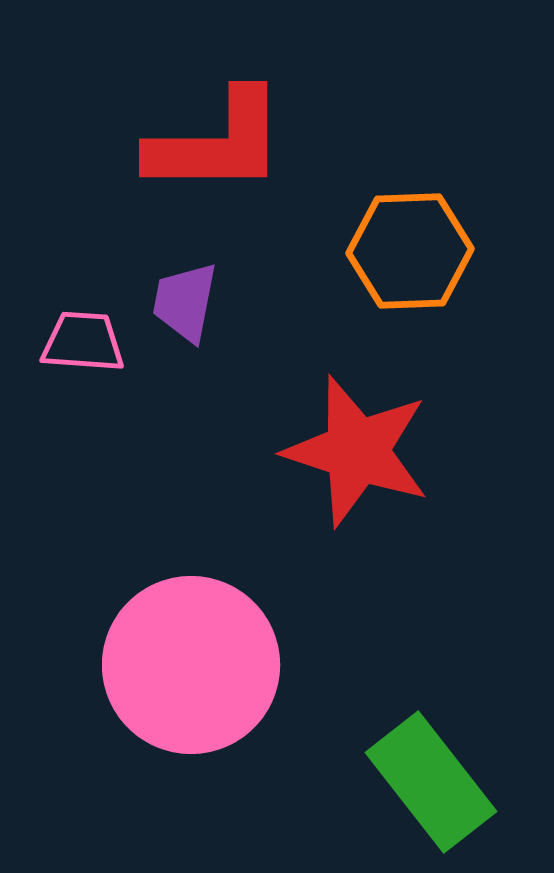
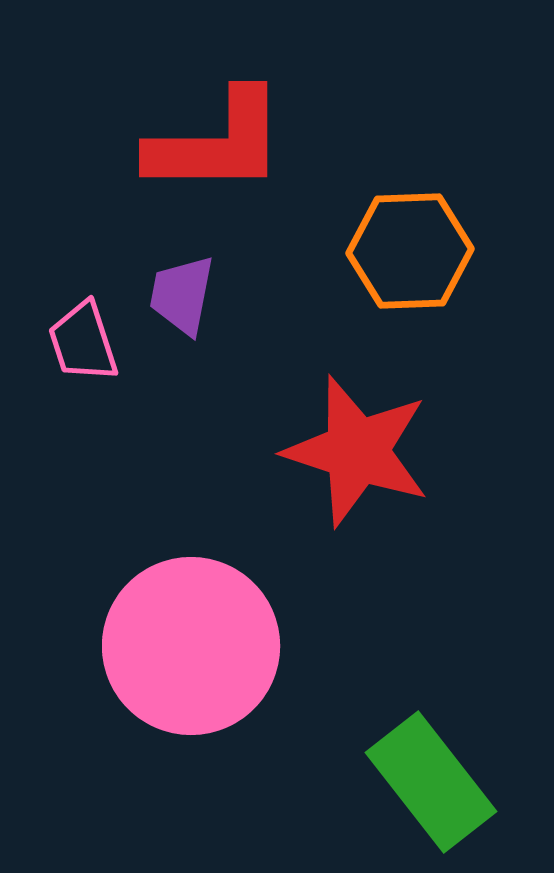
purple trapezoid: moved 3 px left, 7 px up
pink trapezoid: rotated 112 degrees counterclockwise
pink circle: moved 19 px up
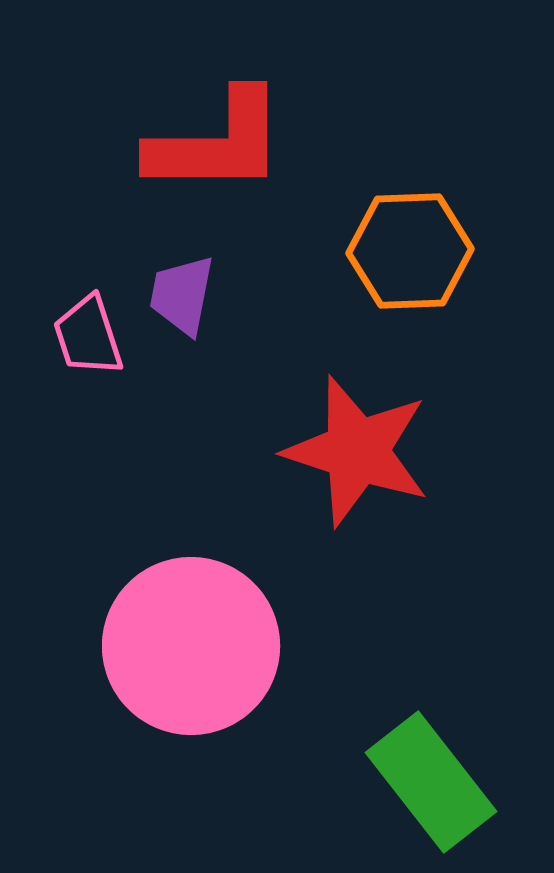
pink trapezoid: moved 5 px right, 6 px up
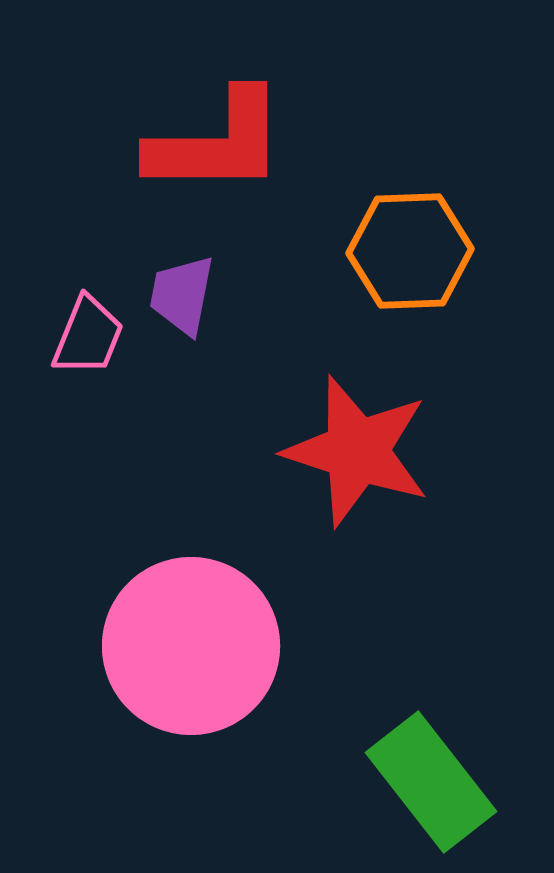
pink trapezoid: rotated 140 degrees counterclockwise
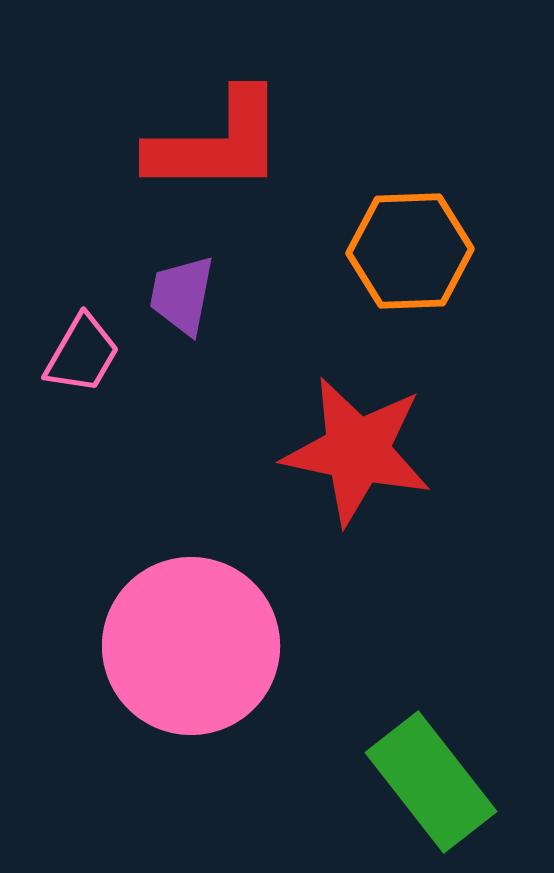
pink trapezoid: moved 6 px left, 18 px down; rotated 8 degrees clockwise
red star: rotated 6 degrees counterclockwise
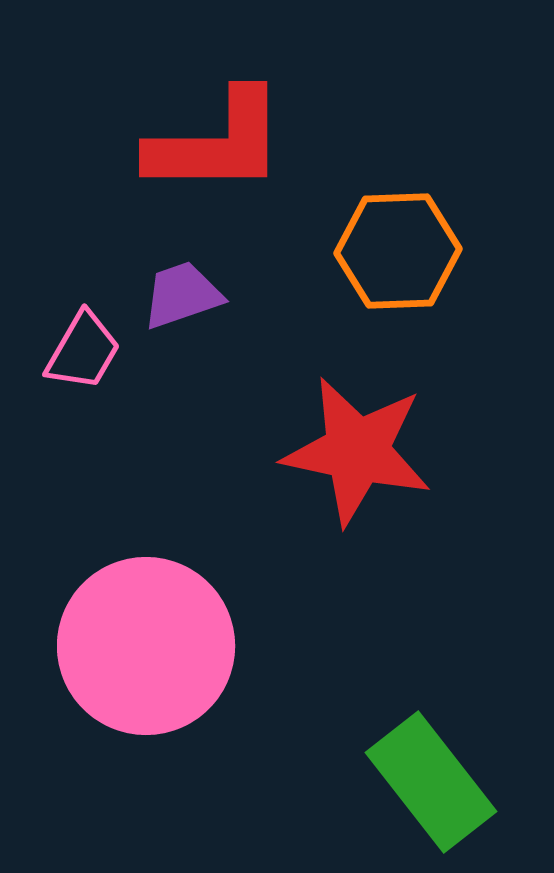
orange hexagon: moved 12 px left
purple trapezoid: rotated 60 degrees clockwise
pink trapezoid: moved 1 px right, 3 px up
pink circle: moved 45 px left
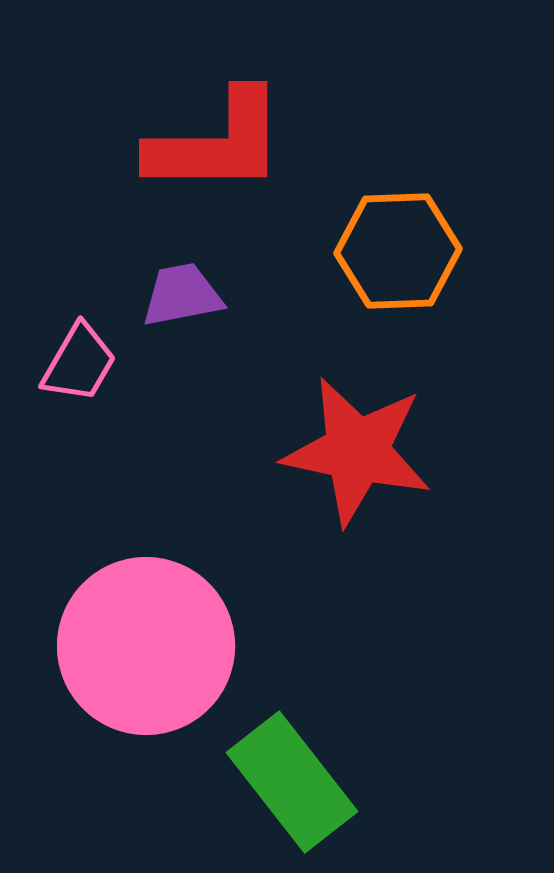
purple trapezoid: rotated 8 degrees clockwise
pink trapezoid: moved 4 px left, 12 px down
green rectangle: moved 139 px left
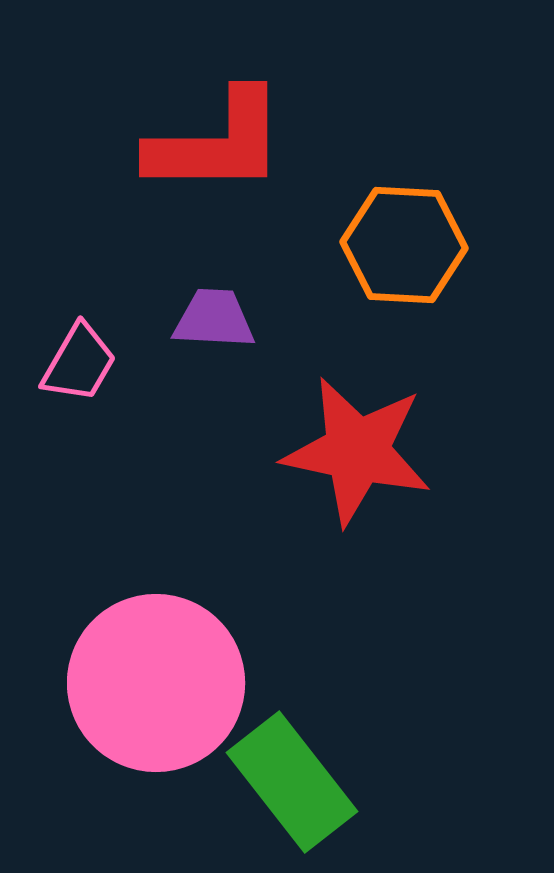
orange hexagon: moved 6 px right, 6 px up; rotated 5 degrees clockwise
purple trapezoid: moved 32 px right, 24 px down; rotated 14 degrees clockwise
pink circle: moved 10 px right, 37 px down
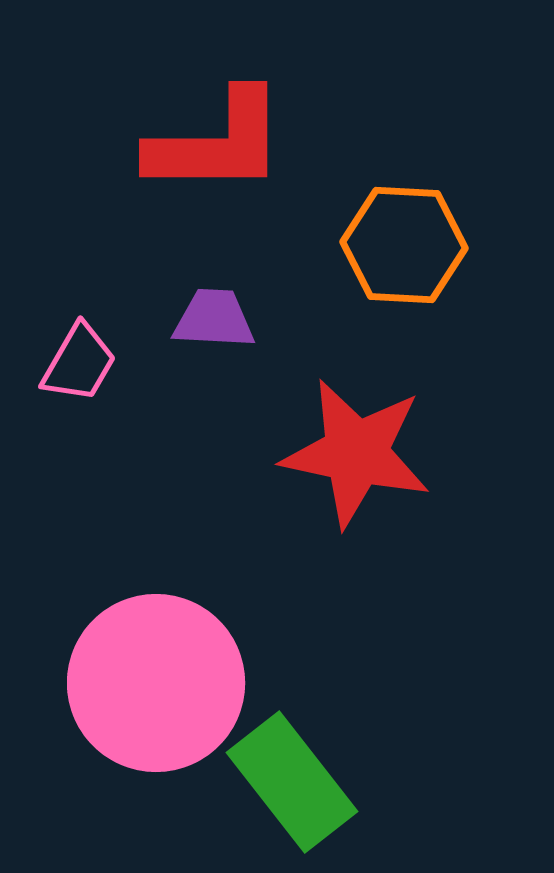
red star: moved 1 px left, 2 px down
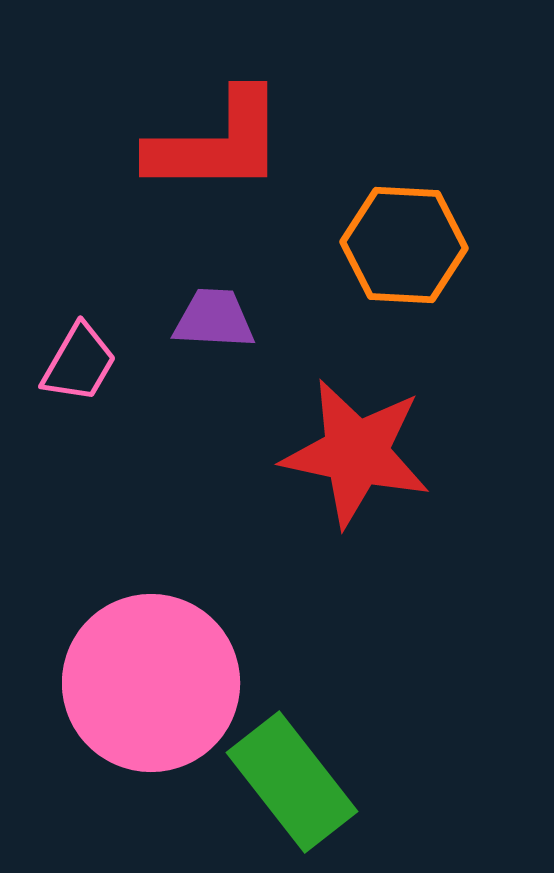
pink circle: moved 5 px left
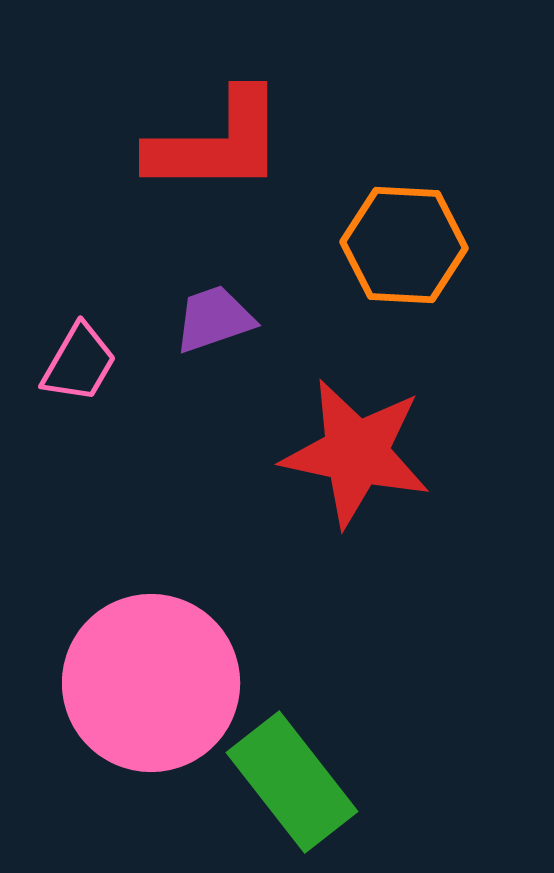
purple trapezoid: rotated 22 degrees counterclockwise
